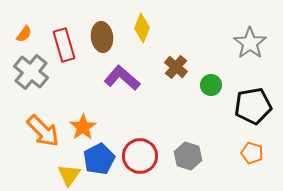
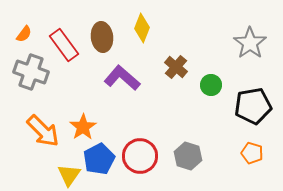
red rectangle: rotated 20 degrees counterclockwise
gray cross: rotated 20 degrees counterclockwise
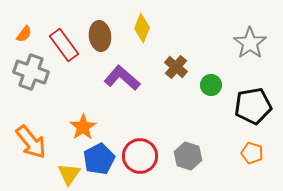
brown ellipse: moved 2 px left, 1 px up
orange arrow: moved 12 px left, 11 px down; rotated 6 degrees clockwise
yellow triangle: moved 1 px up
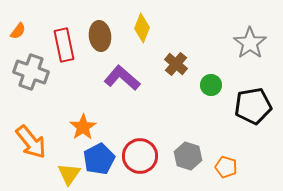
orange semicircle: moved 6 px left, 3 px up
red rectangle: rotated 24 degrees clockwise
brown cross: moved 3 px up
orange pentagon: moved 26 px left, 14 px down
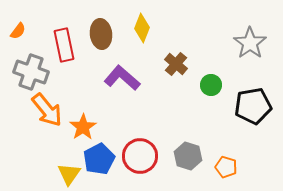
brown ellipse: moved 1 px right, 2 px up
orange arrow: moved 16 px right, 32 px up
